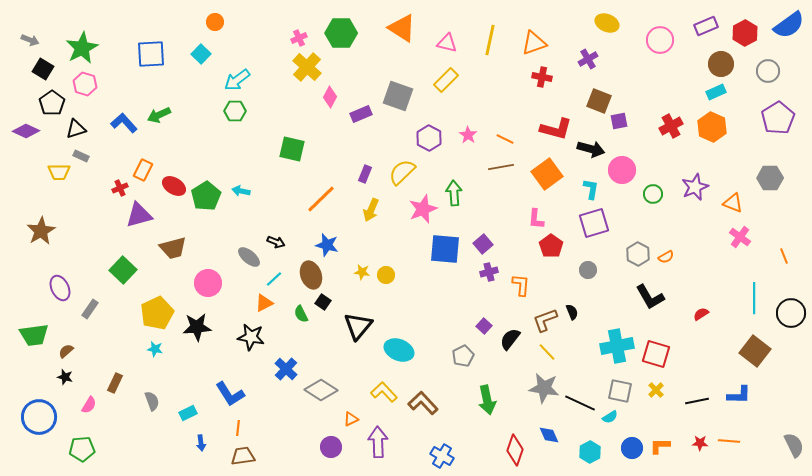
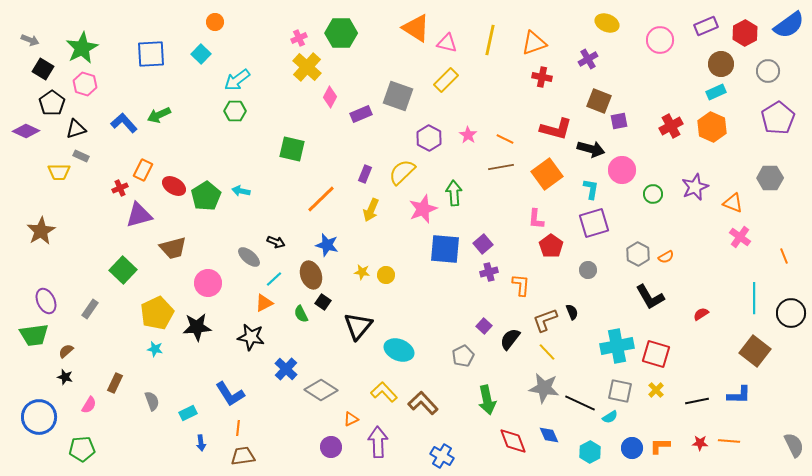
orange triangle at (402, 28): moved 14 px right
purple ellipse at (60, 288): moved 14 px left, 13 px down
red diamond at (515, 450): moved 2 px left, 9 px up; rotated 40 degrees counterclockwise
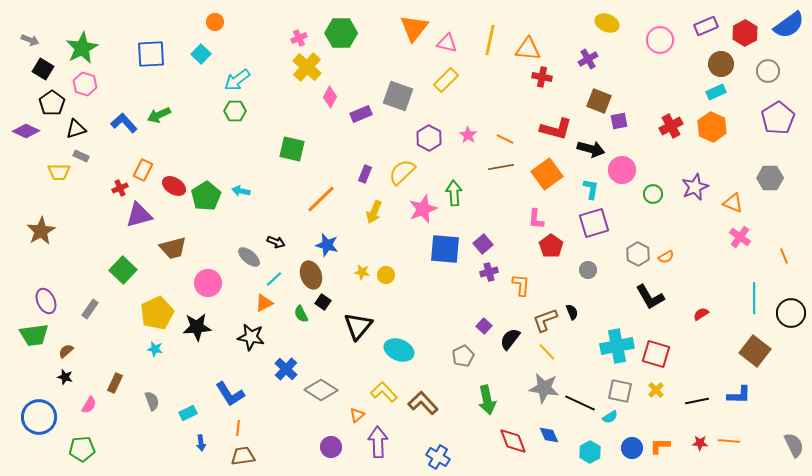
orange triangle at (416, 28): moved 2 px left; rotated 36 degrees clockwise
orange triangle at (534, 43): moved 6 px left, 6 px down; rotated 24 degrees clockwise
yellow arrow at (371, 210): moved 3 px right, 2 px down
orange triangle at (351, 419): moved 6 px right, 4 px up; rotated 14 degrees counterclockwise
blue cross at (442, 456): moved 4 px left, 1 px down
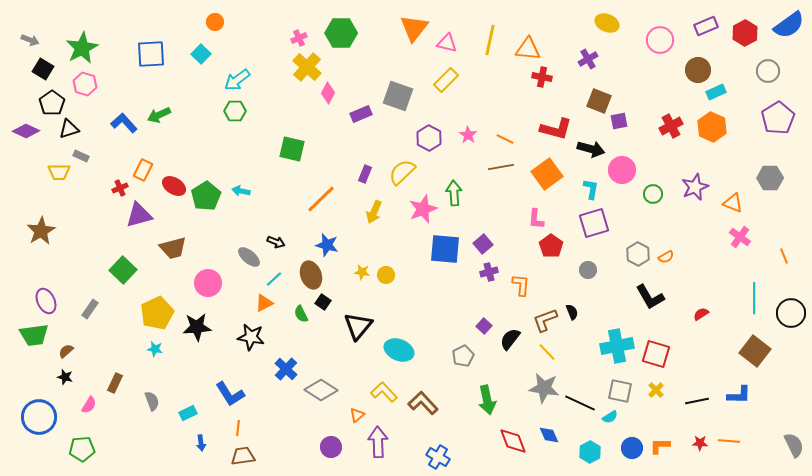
brown circle at (721, 64): moved 23 px left, 6 px down
pink diamond at (330, 97): moved 2 px left, 4 px up
black triangle at (76, 129): moved 7 px left
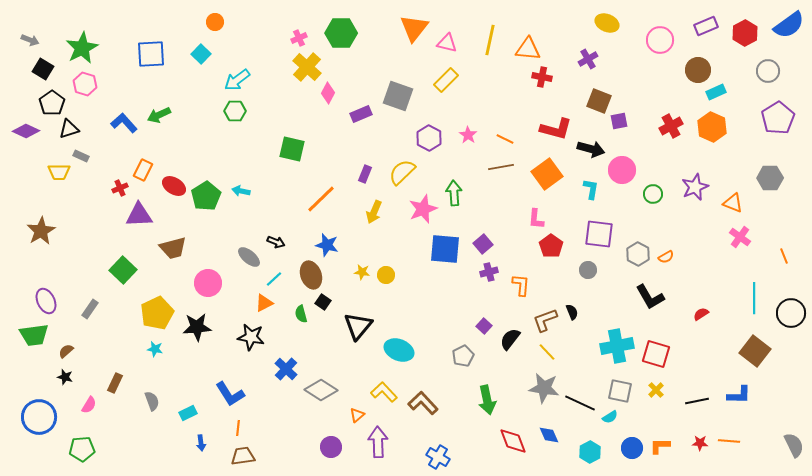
purple triangle at (139, 215): rotated 12 degrees clockwise
purple square at (594, 223): moved 5 px right, 11 px down; rotated 24 degrees clockwise
green semicircle at (301, 314): rotated 12 degrees clockwise
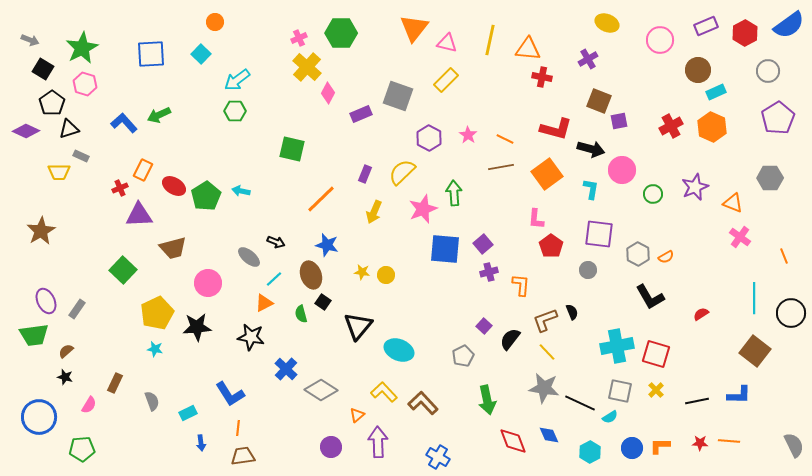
gray rectangle at (90, 309): moved 13 px left
